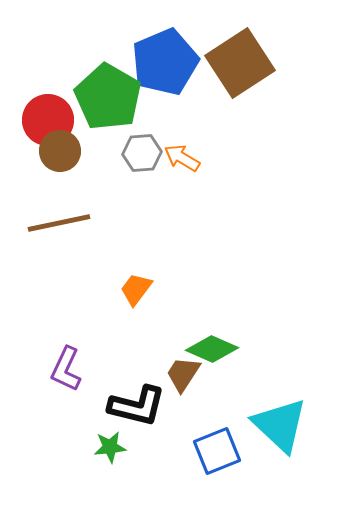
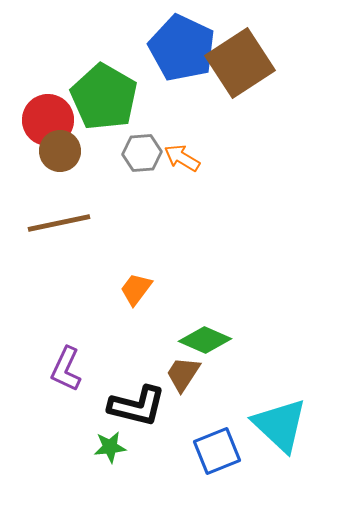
blue pentagon: moved 17 px right, 14 px up; rotated 24 degrees counterclockwise
green pentagon: moved 4 px left
green diamond: moved 7 px left, 9 px up
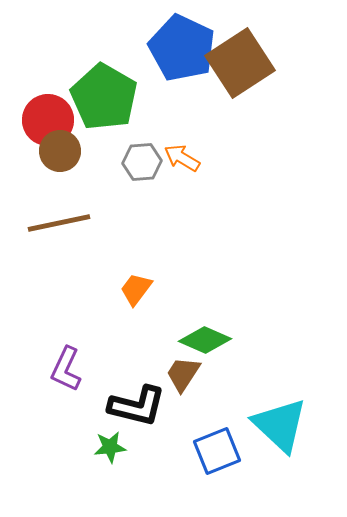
gray hexagon: moved 9 px down
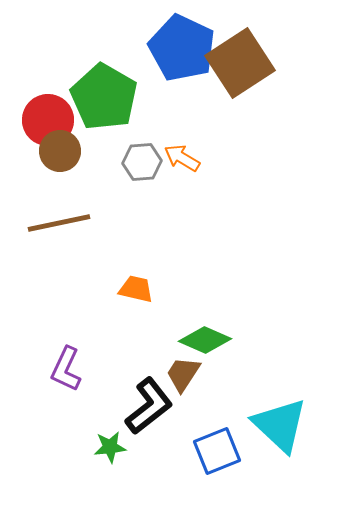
orange trapezoid: rotated 66 degrees clockwise
black L-shape: moved 12 px right; rotated 52 degrees counterclockwise
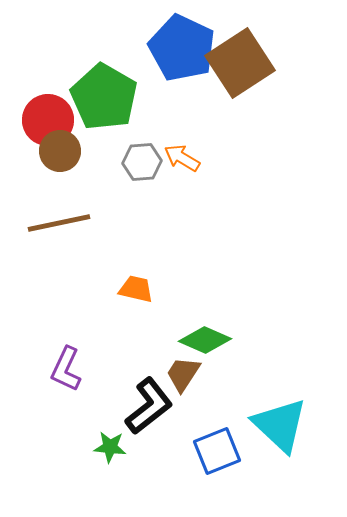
green star: rotated 12 degrees clockwise
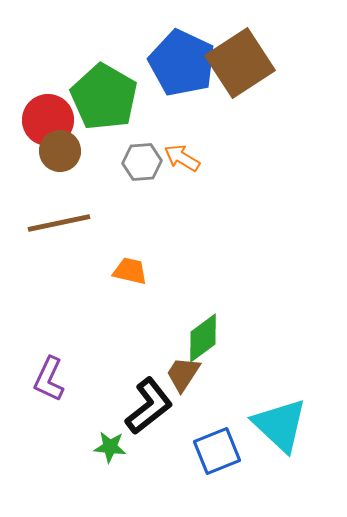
blue pentagon: moved 15 px down
orange trapezoid: moved 6 px left, 18 px up
green diamond: moved 2 px left, 2 px up; rotated 60 degrees counterclockwise
purple L-shape: moved 17 px left, 10 px down
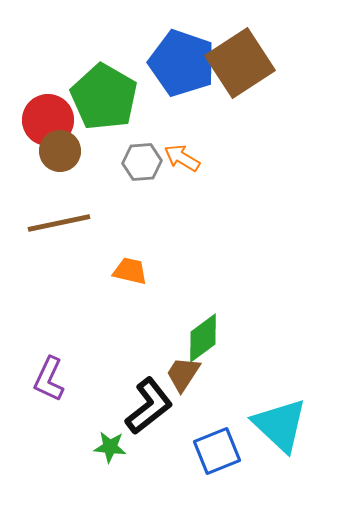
blue pentagon: rotated 6 degrees counterclockwise
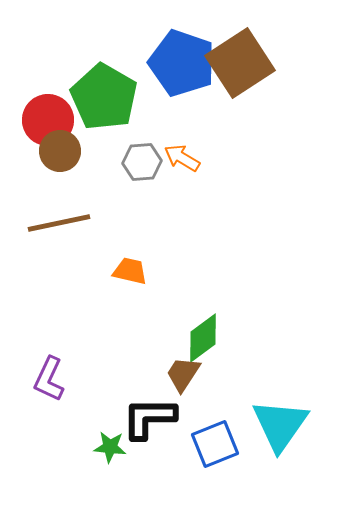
black L-shape: moved 12 px down; rotated 142 degrees counterclockwise
cyan triangle: rotated 22 degrees clockwise
blue square: moved 2 px left, 7 px up
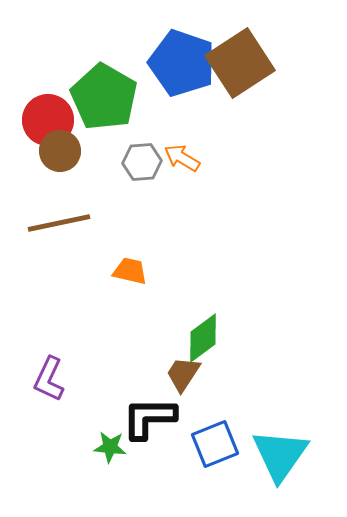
cyan triangle: moved 30 px down
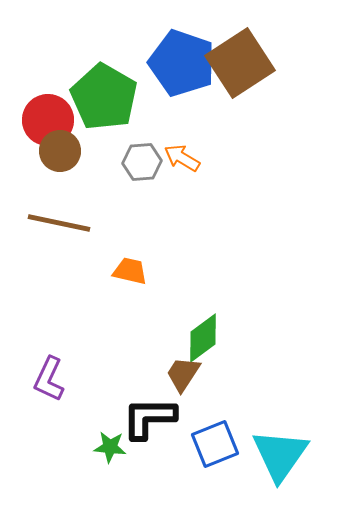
brown line: rotated 24 degrees clockwise
